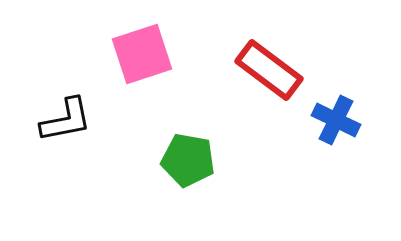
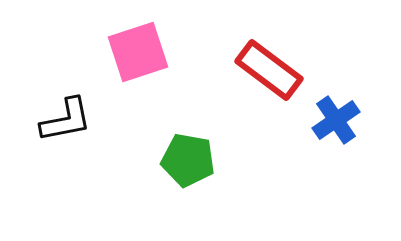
pink square: moved 4 px left, 2 px up
blue cross: rotated 30 degrees clockwise
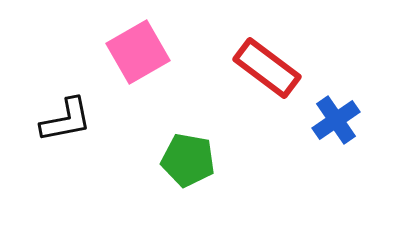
pink square: rotated 12 degrees counterclockwise
red rectangle: moved 2 px left, 2 px up
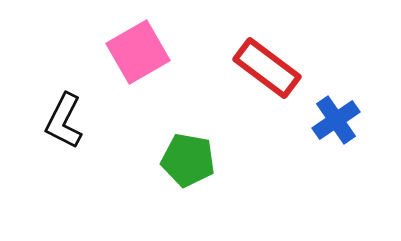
black L-shape: moved 2 px left, 1 px down; rotated 128 degrees clockwise
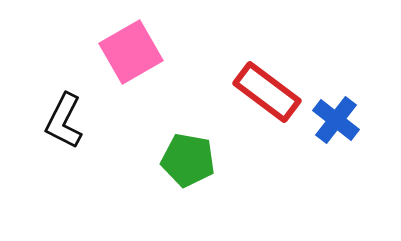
pink square: moved 7 px left
red rectangle: moved 24 px down
blue cross: rotated 18 degrees counterclockwise
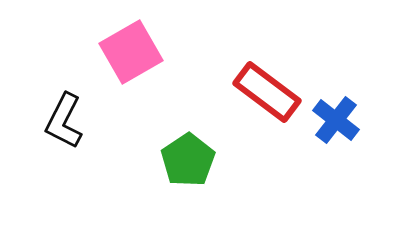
green pentagon: rotated 28 degrees clockwise
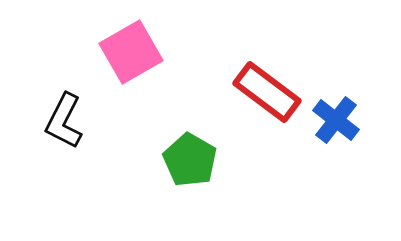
green pentagon: moved 2 px right; rotated 8 degrees counterclockwise
